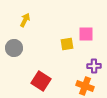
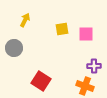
yellow square: moved 5 px left, 15 px up
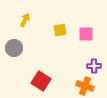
yellow square: moved 2 px left, 1 px down
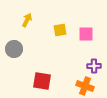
yellow arrow: moved 2 px right
gray circle: moved 1 px down
red square: moved 1 px right; rotated 24 degrees counterclockwise
